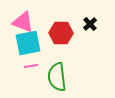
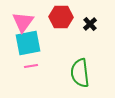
pink triangle: rotated 45 degrees clockwise
red hexagon: moved 16 px up
green semicircle: moved 23 px right, 4 px up
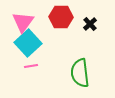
cyan square: rotated 32 degrees counterclockwise
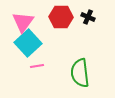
black cross: moved 2 px left, 7 px up; rotated 24 degrees counterclockwise
pink line: moved 6 px right
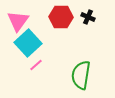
pink triangle: moved 5 px left, 1 px up
pink line: moved 1 px left, 1 px up; rotated 32 degrees counterclockwise
green semicircle: moved 1 px right, 2 px down; rotated 16 degrees clockwise
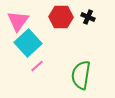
pink line: moved 1 px right, 1 px down
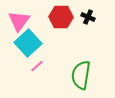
pink triangle: moved 1 px right
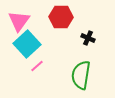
black cross: moved 21 px down
cyan square: moved 1 px left, 1 px down
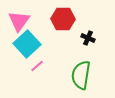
red hexagon: moved 2 px right, 2 px down
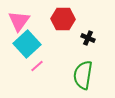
green semicircle: moved 2 px right
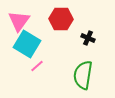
red hexagon: moved 2 px left
cyan square: rotated 16 degrees counterclockwise
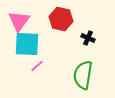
red hexagon: rotated 10 degrees clockwise
cyan square: rotated 28 degrees counterclockwise
